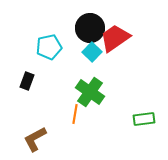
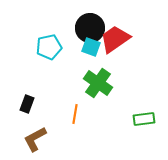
red trapezoid: moved 1 px down
cyan square: moved 1 px left, 5 px up; rotated 24 degrees counterclockwise
black rectangle: moved 23 px down
green cross: moved 8 px right, 9 px up
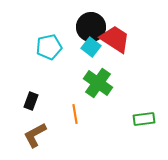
black circle: moved 1 px right, 1 px up
red trapezoid: rotated 68 degrees clockwise
cyan square: rotated 18 degrees clockwise
black rectangle: moved 4 px right, 3 px up
orange line: rotated 18 degrees counterclockwise
brown L-shape: moved 4 px up
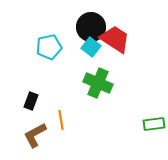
green cross: rotated 12 degrees counterclockwise
orange line: moved 14 px left, 6 px down
green rectangle: moved 10 px right, 5 px down
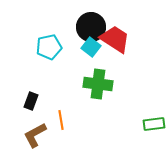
green cross: moved 1 px down; rotated 16 degrees counterclockwise
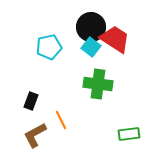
orange line: rotated 18 degrees counterclockwise
green rectangle: moved 25 px left, 10 px down
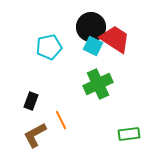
cyan square: moved 2 px right, 1 px up; rotated 12 degrees counterclockwise
green cross: rotated 32 degrees counterclockwise
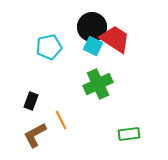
black circle: moved 1 px right
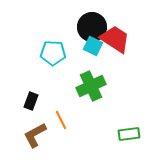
cyan pentagon: moved 4 px right, 6 px down; rotated 15 degrees clockwise
green cross: moved 7 px left, 2 px down
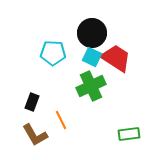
black circle: moved 6 px down
red trapezoid: moved 1 px right, 19 px down
cyan square: moved 1 px left, 11 px down
black rectangle: moved 1 px right, 1 px down
brown L-shape: rotated 92 degrees counterclockwise
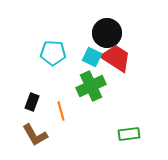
black circle: moved 15 px right
orange line: moved 9 px up; rotated 12 degrees clockwise
